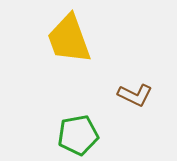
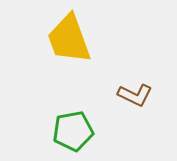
green pentagon: moved 5 px left, 4 px up
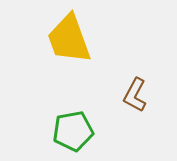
brown L-shape: rotated 92 degrees clockwise
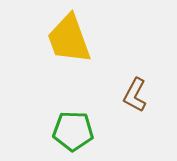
green pentagon: rotated 12 degrees clockwise
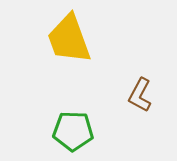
brown L-shape: moved 5 px right
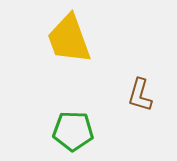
brown L-shape: rotated 12 degrees counterclockwise
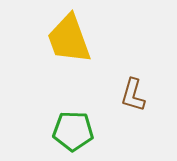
brown L-shape: moved 7 px left
